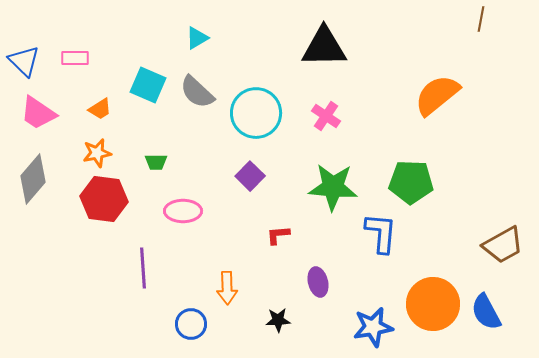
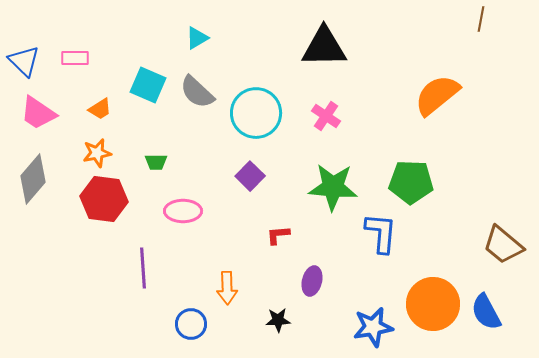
brown trapezoid: rotated 69 degrees clockwise
purple ellipse: moved 6 px left, 1 px up; rotated 28 degrees clockwise
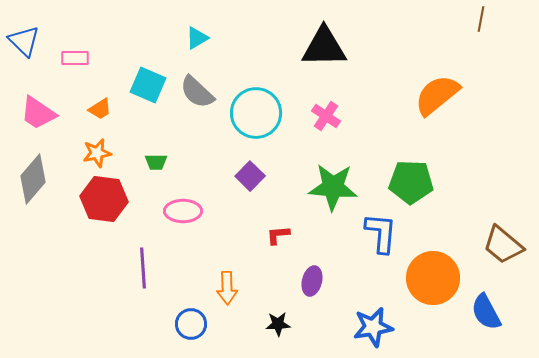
blue triangle: moved 20 px up
orange circle: moved 26 px up
black star: moved 4 px down
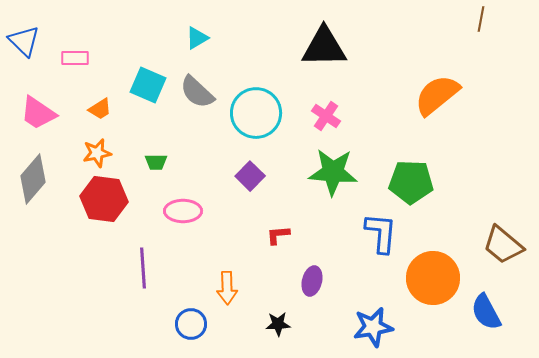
green star: moved 15 px up
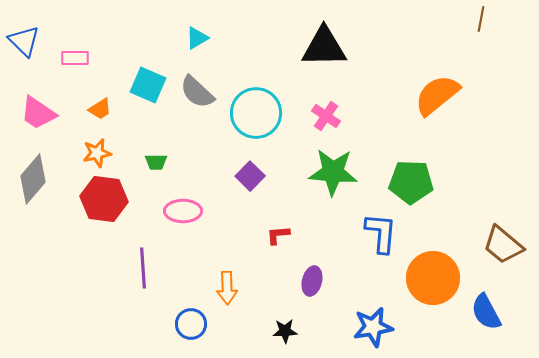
black star: moved 7 px right, 7 px down
